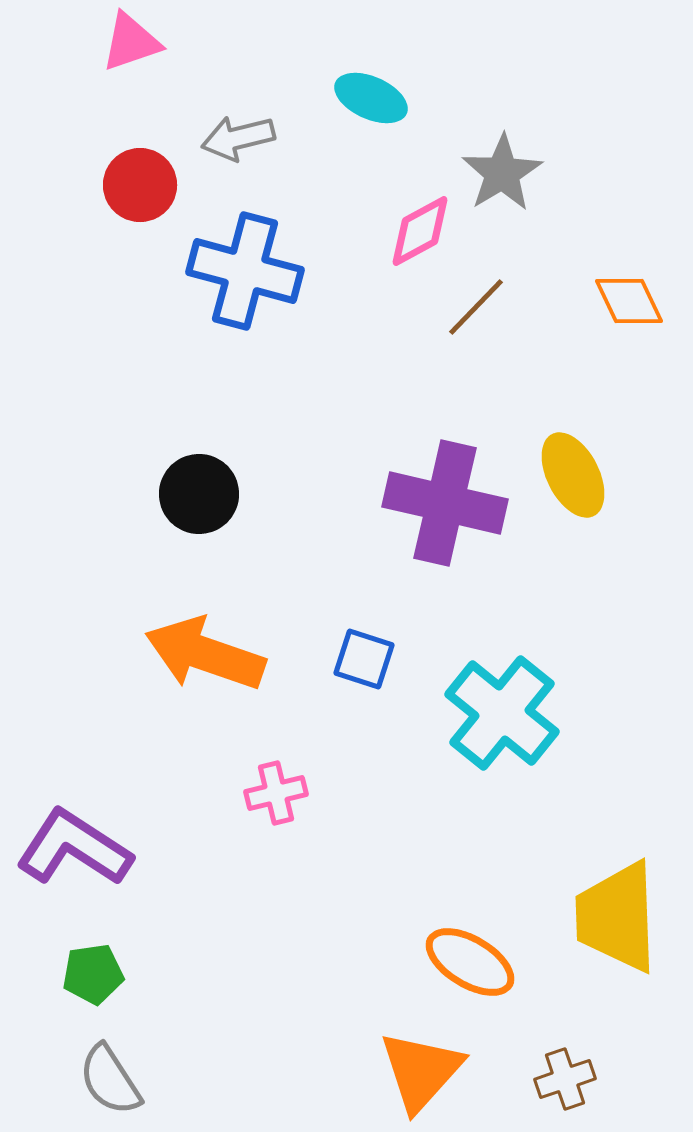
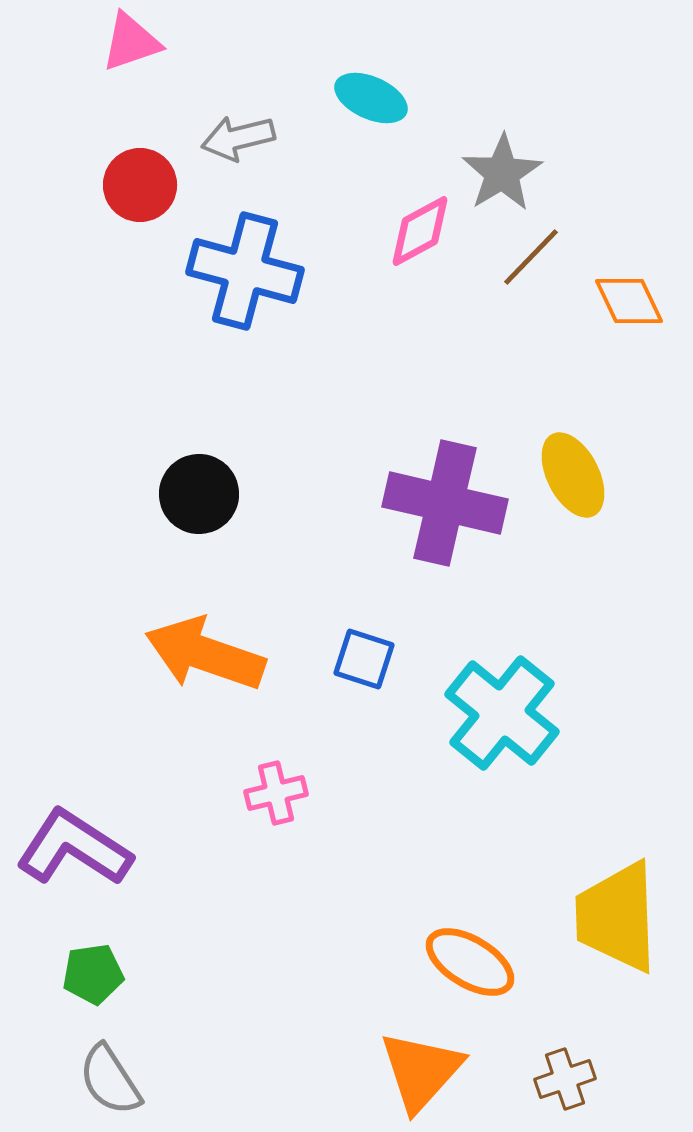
brown line: moved 55 px right, 50 px up
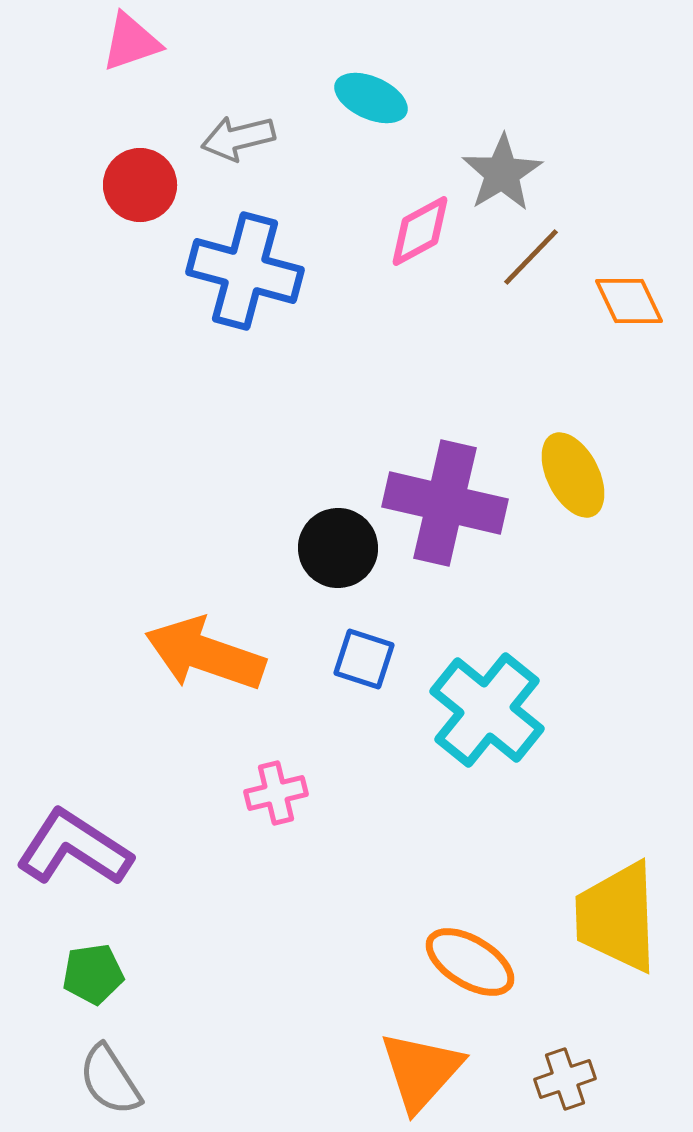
black circle: moved 139 px right, 54 px down
cyan cross: moved 15 px left, 3 px up
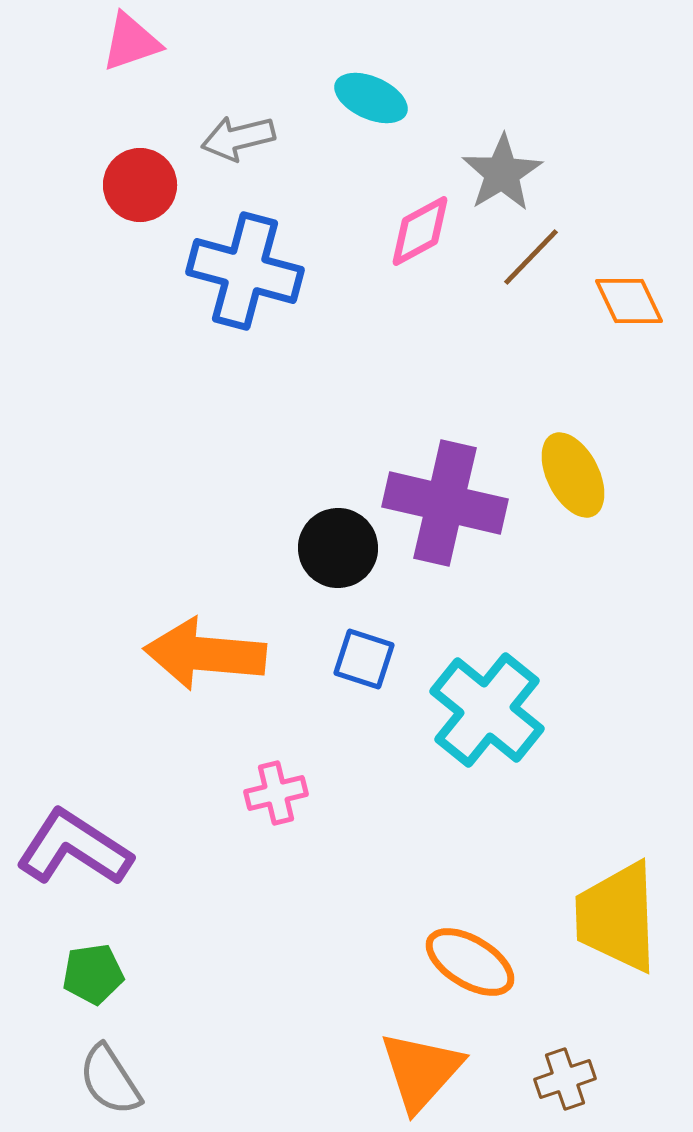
orange arrow: rotated 14 degrees counterclockwise
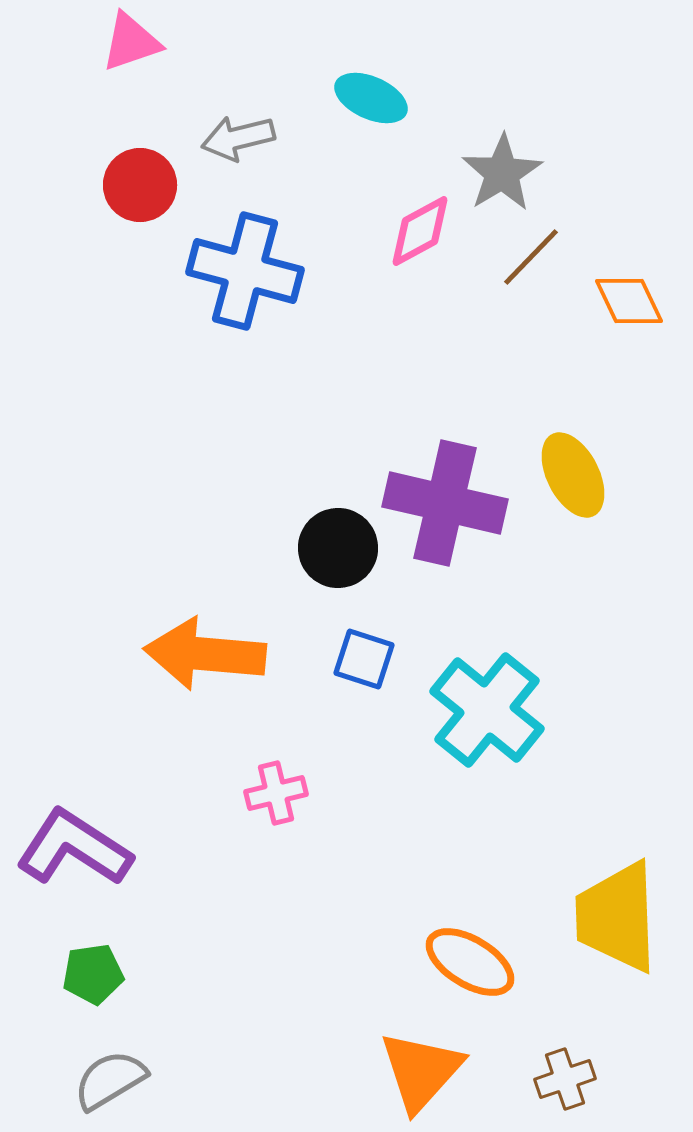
gray semicircle: rotated 92 degrees clockwise
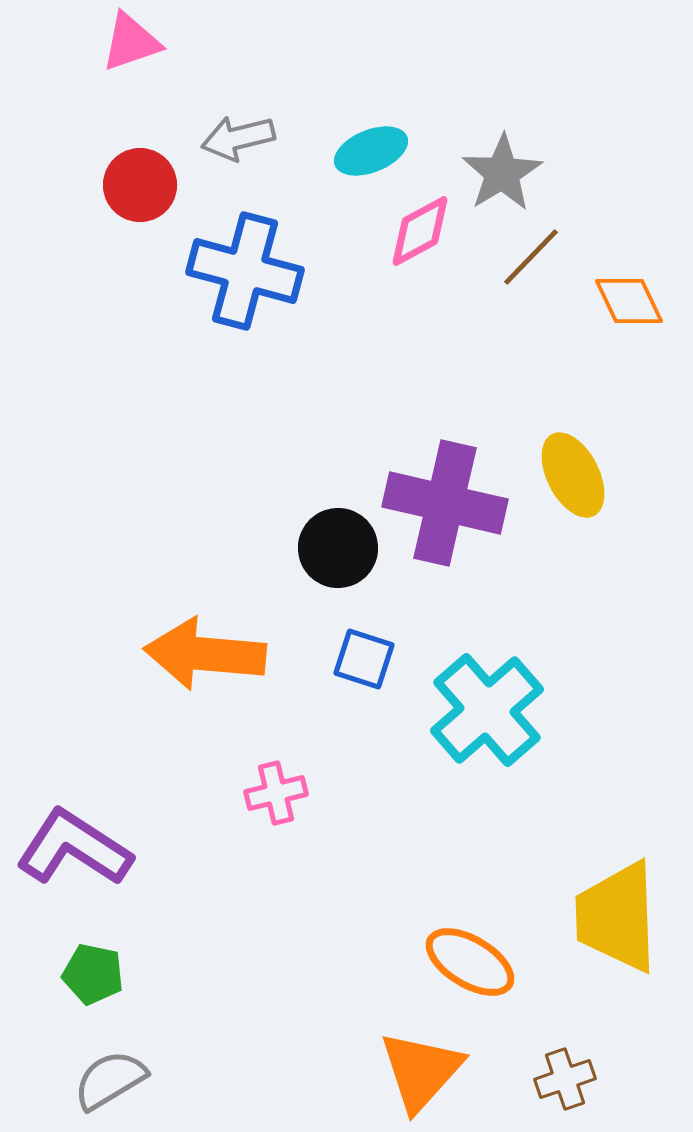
cyan ellipse: moved 53 px down; rotated 46 degrees counterclockwise
cyan cross: rotated 10 degrees clockwise
green pentagon: rotated 20 degrees clockwise
